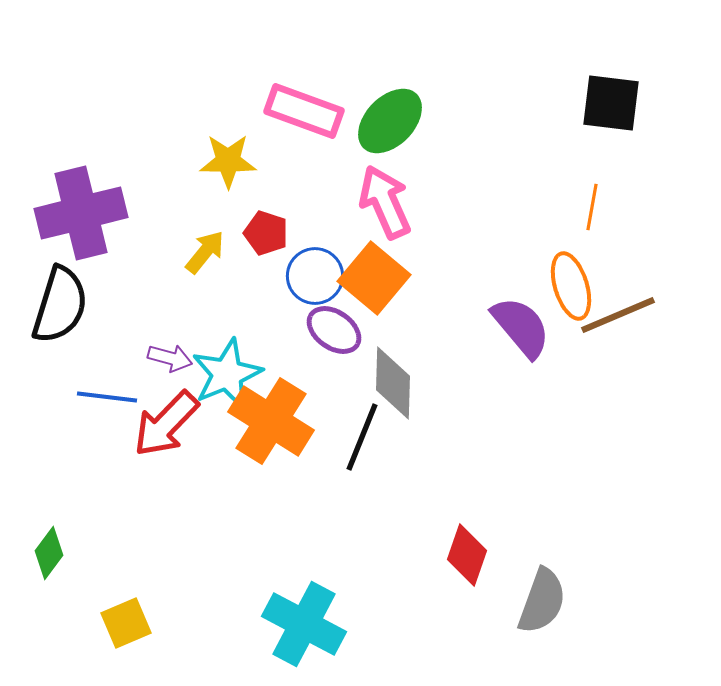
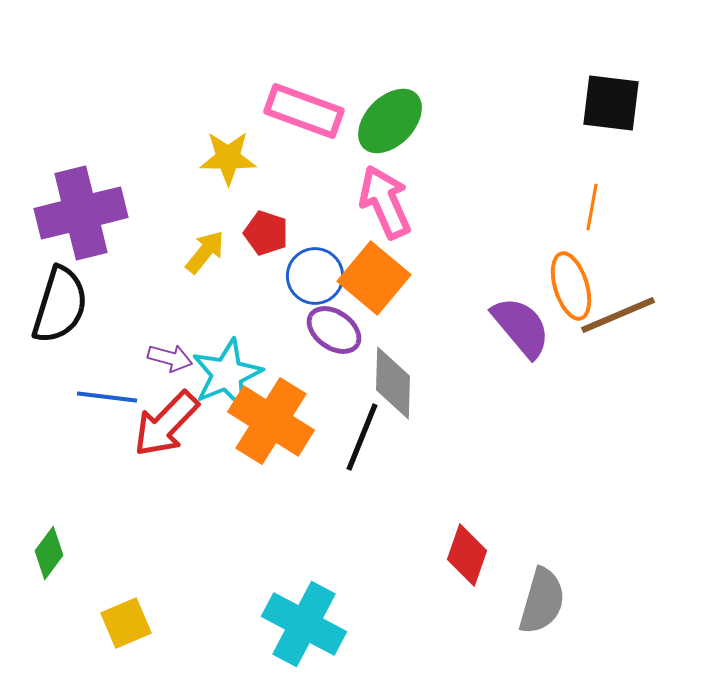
yellow star: moved 3 px up
gray semicircle: rotated 4 degrees counterclockwise
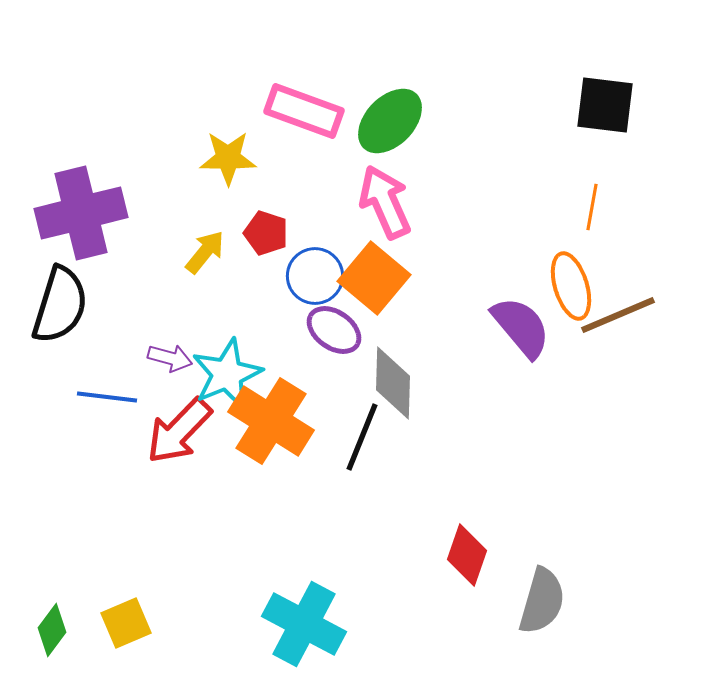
black square: moved 6 px left, 2 px down
red arrow: moved 13 px right, 7 px down
green diamond: moved 3 px right, 77 px down
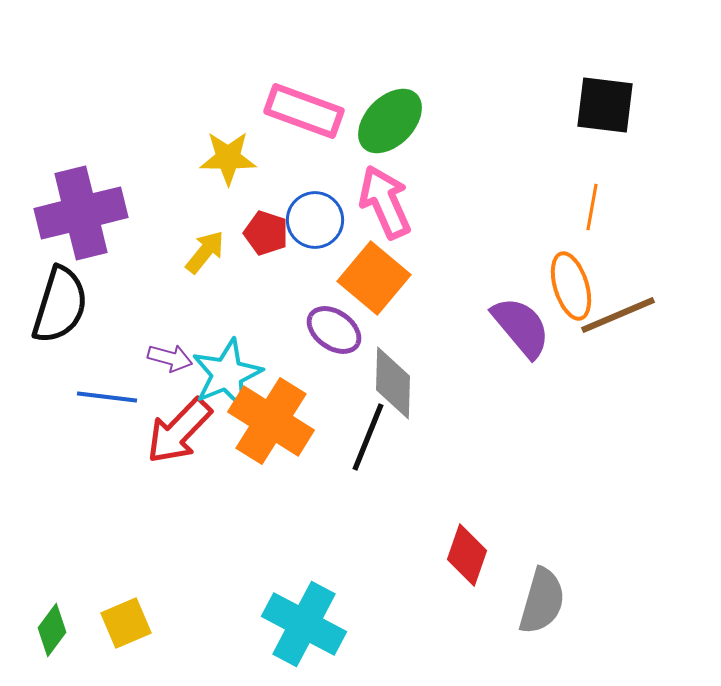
blue circle: moved 56 px up
black line: moved 6 px right
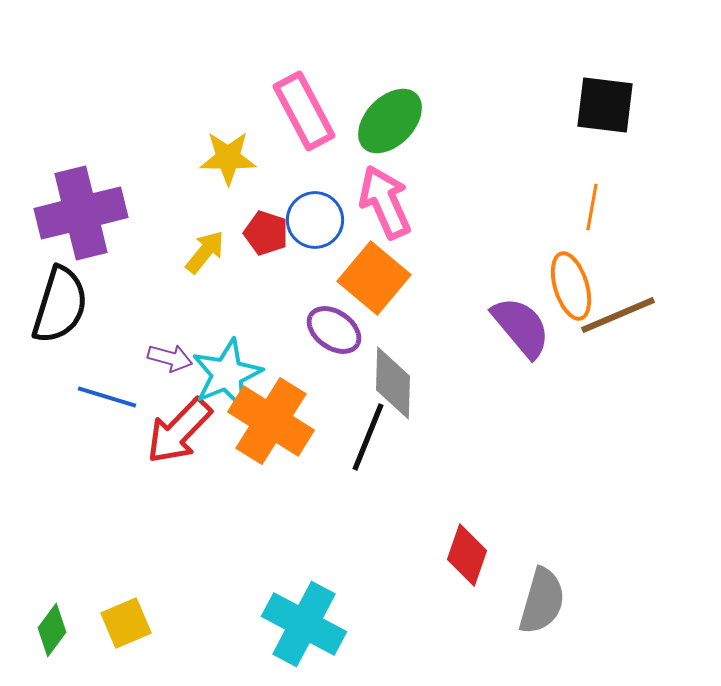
pink rectangle: rotated 42 degrees clockwise
blue line: rotated 10 degrees clockwise
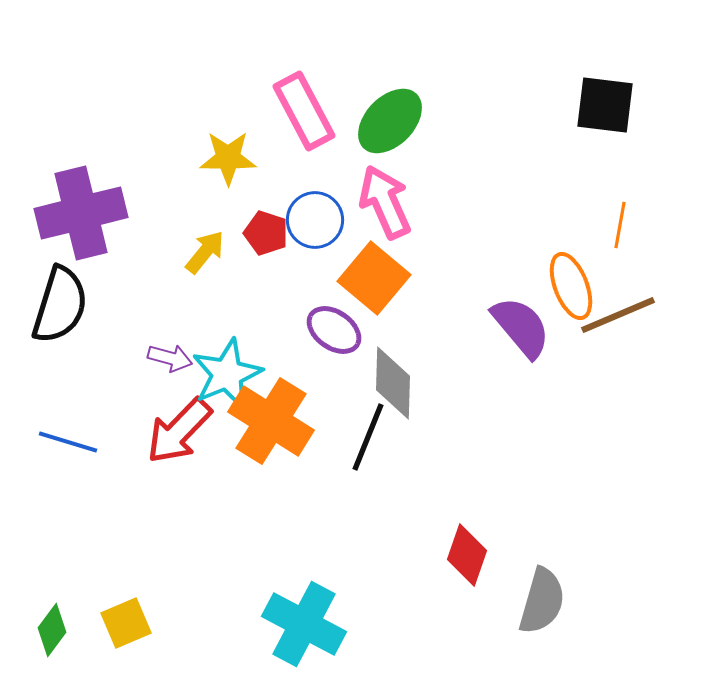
orange line: moved 28 px right, 18 px down
orange ellipse: rotated 4 degrees counterclockwise
blue line: moved 39 px left, 45 px down
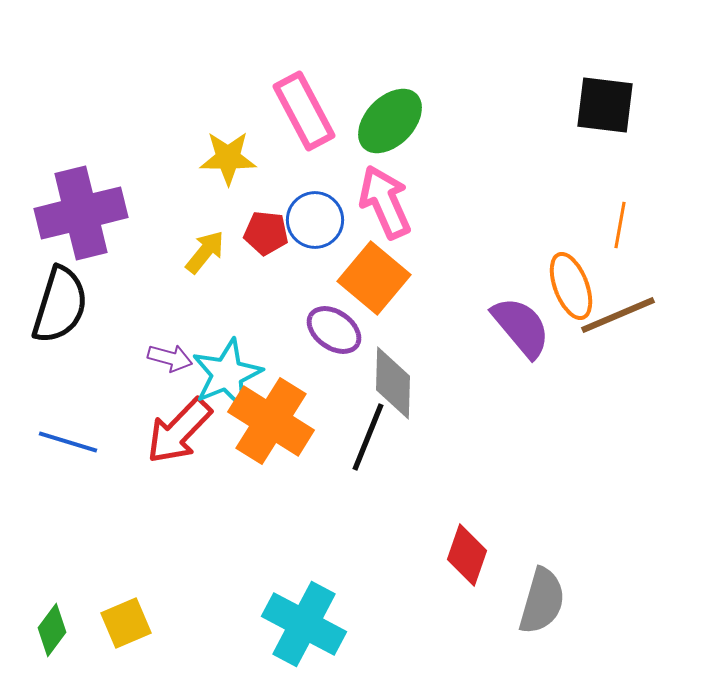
red pentagon: rotated 12 degrees counterclockwise
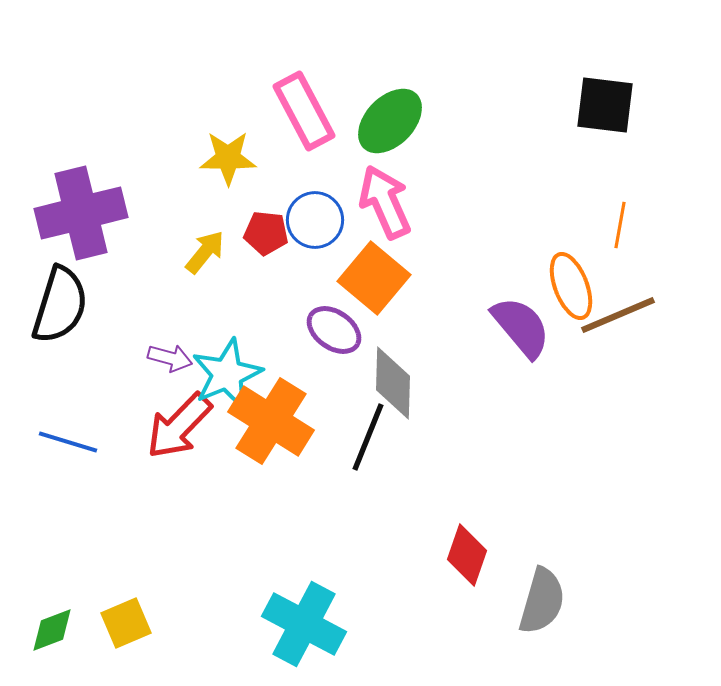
red arrow: moved 5 px up
green diamond: rotated 33 degrees clockwise
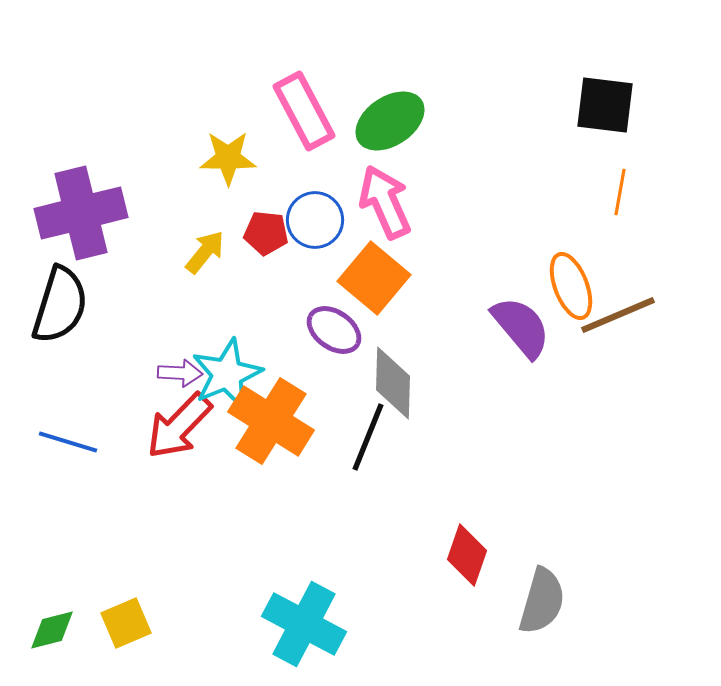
green ellipse: rotated 12 degrees clockwise
orange line: moved 33 px up
purple arrow: moved 10 px right, 15 px down; rotated 12 degrees counterclockwise
green diamond: rotated 6 degrees clockwise
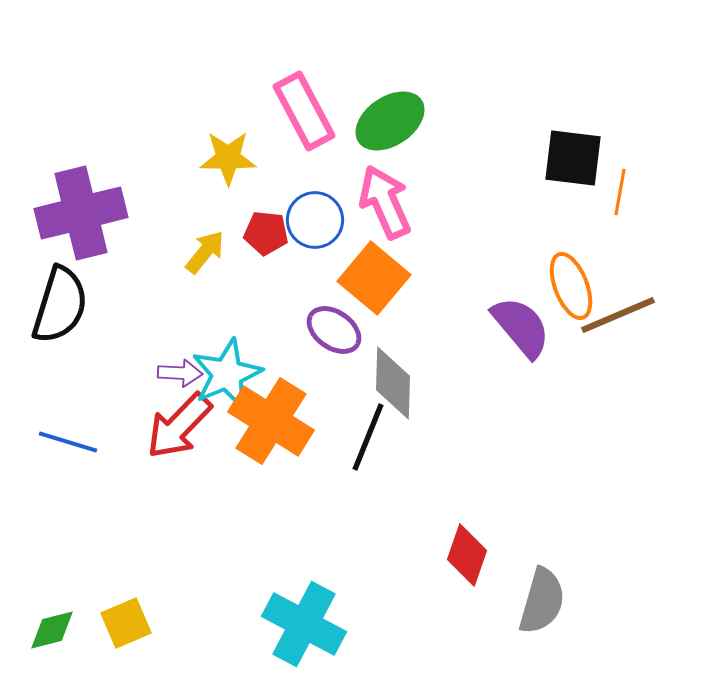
black square: moved 32 px left, 53 px down
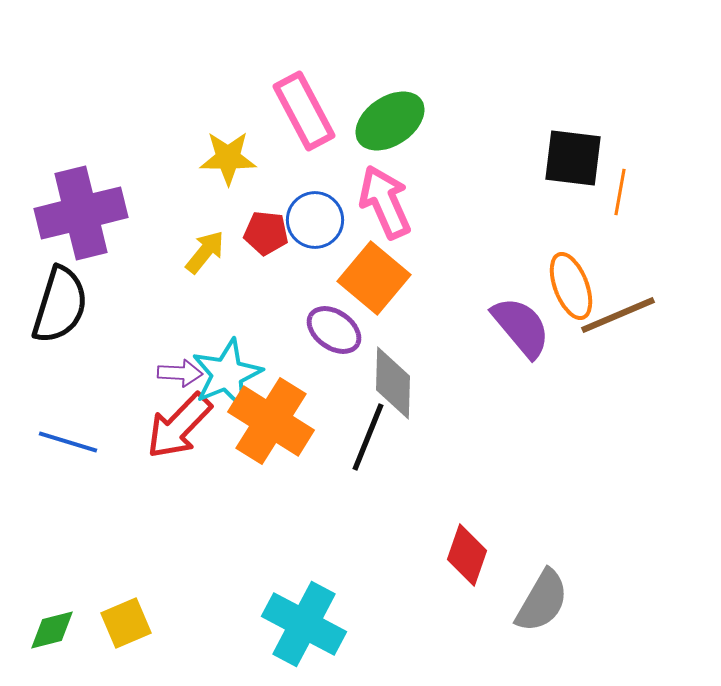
gray semicircle: rotated 14 degrees clockwise
